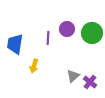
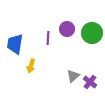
yellow arrow: moved 3 px left
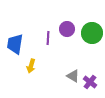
gray triangle: rotated 48 degrees counterclockwise
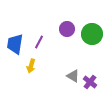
green circle: moved 1 px down
purple line: moved 9 px left, 4 px down; rotated 24 degrees clockwise
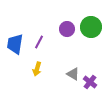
green circle: moved 1 px left, 7 px up
yellow arrow: moved 6 px right, 3 px down
gray triangle: moved 2 px up
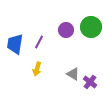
purple circle: moved 1 px left, 1 px down
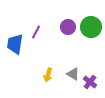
purple circle: moved 2 px right, 3 px up
purple line: moved 3 px left, 10 px up
yellow arrow: moved 11 px right, 6 px down
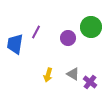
purple circle: moved 11 px down
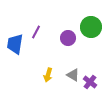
gray triangle: moved 1 px down
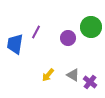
yellow arrow: rotated 24 degrees clockwise
